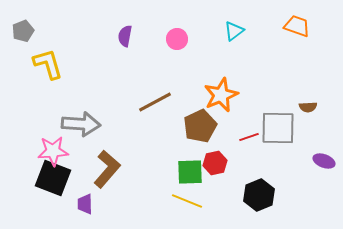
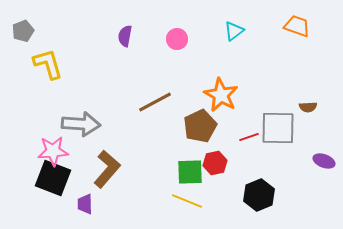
orange star: rotated 20 degrees counterclockwise
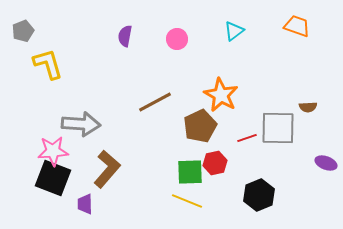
red line: moved 2 px left, 1 px down
purple ellipse: moved 2 px right, 2 px down
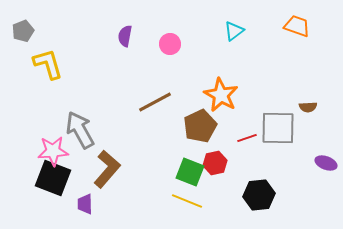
pink circle: moved 7 px left, 5 px down
gray arrow: moved 1 px left, 6 px down; rotated 123 degrees counterclockwise
green square: rotated 24 degrees clockwise
black hexagon: rotated 16 degrees clockwise
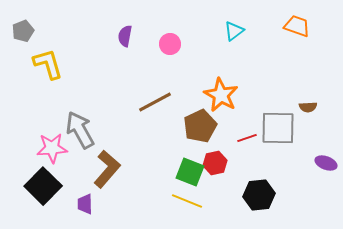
pink star: moved 1 px left, 3 px up
black square: moved 10 px left, 8 px down; rotated 24 degrees clockwise
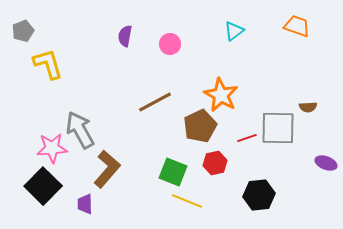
green square: moved 17 px left
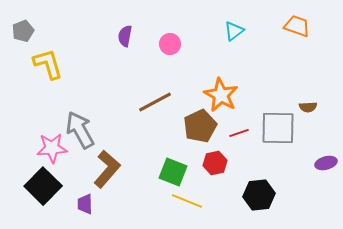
red line: moved 8 px left, 5 px up
purple ellipse: rotated 35 degrees counterclockwise
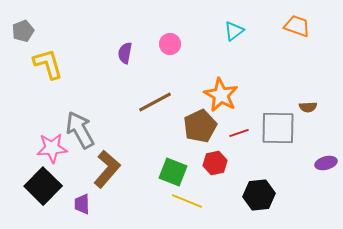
purple semicircle: moved 17 px down
purple trapezoid: moved 3 px left
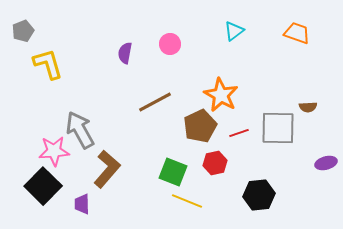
orange trapezoid: moved 7 px down
pink star: moved 2 px right, 3 px down
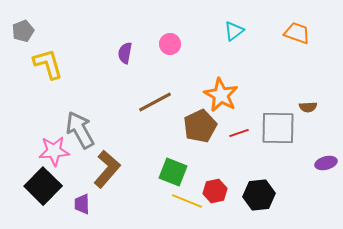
red hexagon: moved 28 px down
